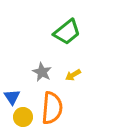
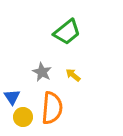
yellow arrow: rotated 70 degrees clockwise
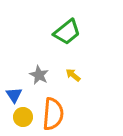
gray star: moved 3 px left, 3 px down
blue triangle: moved 2 px right, 2 px up
orange semicircle: moved 1 px right, 6 px down
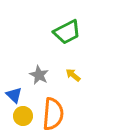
green trapezoid: rotated 12 degrees clockwise
blue triangle: rotated 12 degrees counterclockwise
yellow circle: moved 1 px up
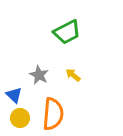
yellow circle: moved 3 px left, 2 px down
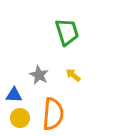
green trapezoid: rotated 80 degrees counterclockwise
blue triangle: rotated 42 degrees counterclockwise
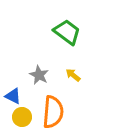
green trapezoid: rotated 36 degrees counterclockwise
blue triangle: moved 1 px left, 1 px down; rotated 24 degrees clockwise
orange semicircle: moved 2 px up
yellow circle: moved 2 px right, 1 px up
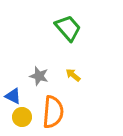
green trapezoid: moved 1 px right, 4 px up; rotated 12 degrees clockwise
gray star: moved 1 px down; rotated 12 degrees counterclockwise
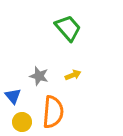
yellow arrow: rotated 119 degrees clockwise
blue triangle: rotated 24 degrees clockwise
yellow circle: moved 5 px down
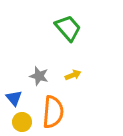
blue triangle: moved 1 px right, 2 px down
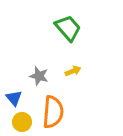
yellow arrow: moved 4 px up
